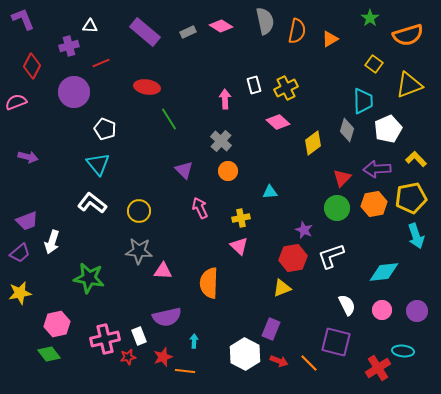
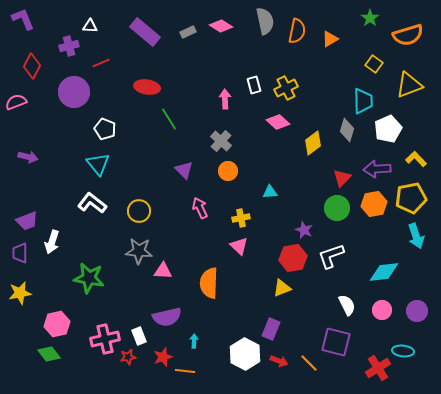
purple trapezoid at (20, 253): rotated 130 degrees clockwise
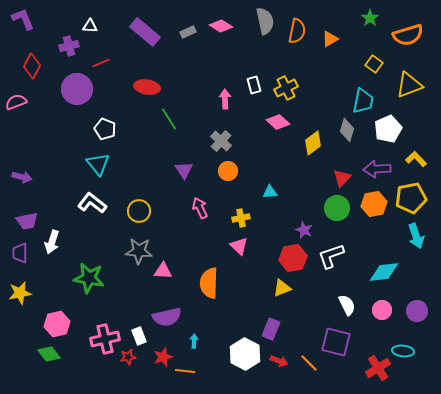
purple circle at (74, 92): moved 3 px right, 3 px up
cyan trapezoid at (363, 101): rotated 12 degrees clockwise
purple arrow at (28, 157): moved 6 px left, 20 px down
purple triangle at (184, 170): rotated 12 degrees clockwise
purple trapezoid at (27, 221): rotated 10 degrees clockwise
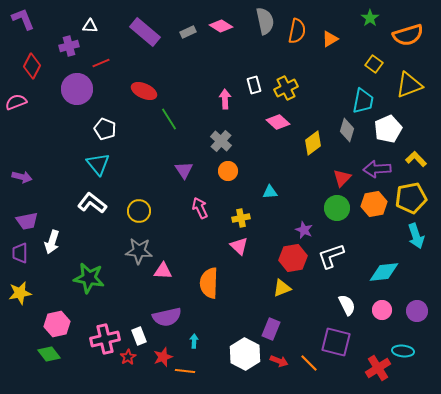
red ellipse at (147, 87): moved 3 px left, 4 px down; rotated 15 degrees clockwise
red star at (128, 357): rotated 21 degrees counterclockwise
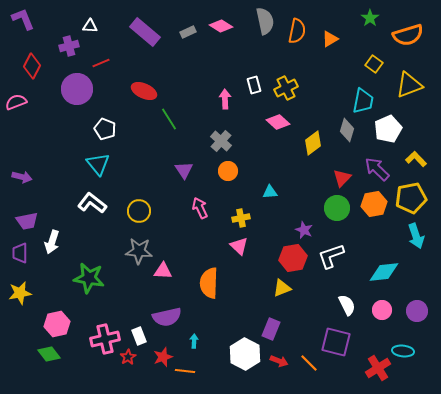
purple arrow at (377, 169): rotated 48 degrees clockwise
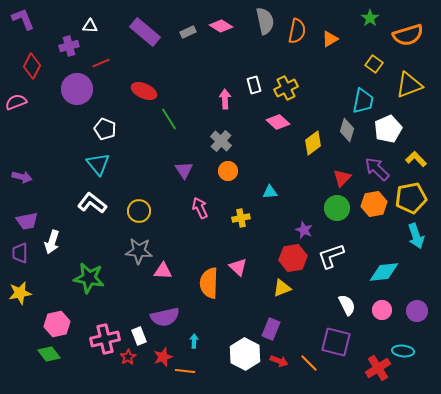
pink triangle at (239, 246): moved 1 px left, 21 px down
purple semicircle at (167, 317): moved 2 px left
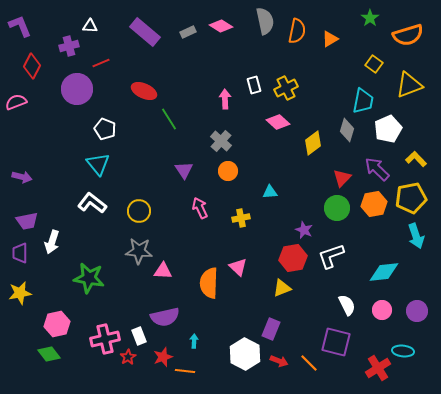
purple L-shape at (23, 19): moved 3 px left, 7 px down
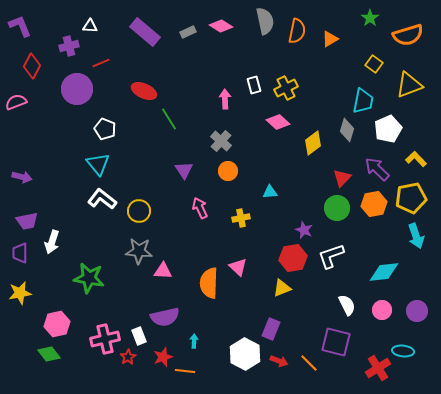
white L-shape at (92, 203): moved 10 px right, 4 px up
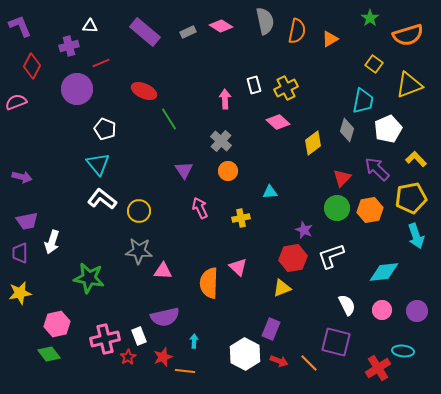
orange hexagon at (374, 204): moved 4 px left, 6 px down
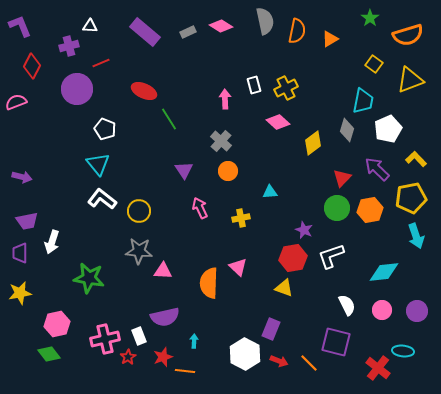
yellow triangle at (409, 85): moved 1 px right, 5 px up
yellow triangle at (282, 288): moved 2 px right; rotated 42 degrees clockwise
red cross at (378, 368): rotated 20 degrees counterclockwise
